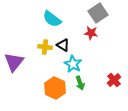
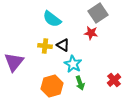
yellow cross: moved 1 px up
orange hexagon: moved 3 px left, 2 px up; rotated 20 degrees clockwise
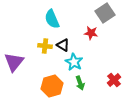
gray square: moved 7 px right
cyan semicircle: rotated 30 degrees clockwise
cyan star: moved 1 px right, 2 px up
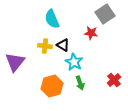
gray square: moved 1 px down
purple triangle: moved 1 px right
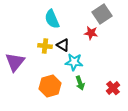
gray square: moved 3 px left
cyan star: rotated 24 degrees counterclockwise
red cross: moved 1 px left, 8 px down
orange hexagon: moved 2 px left
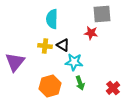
gray square: rotated 30 degrees clockwise
cyan semicircle: rotated 24 degrees clockwise
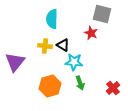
gray square: rotated 18 degrees clockwise
red star: rotated 16 degrees clockwise
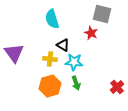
cyan semicircle: rotated 18 degrees counterclockwise
yellow cross: moved 5 px right, 13 px down
purple triangle: moved 1 px left, 9 px up; rotated 15 degrees counterclockwise
green arrow: moved 4 px left
red cross: moved 4 px right, 1 px up
